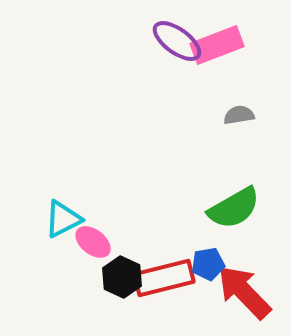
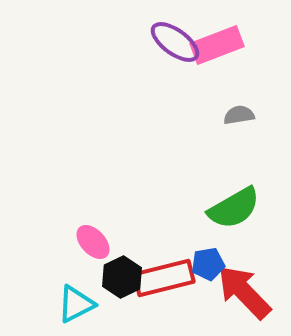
purple ellipse: moved 2 px left, 1 px down
cyan triangle: moved 13 px right, 85 px down
pink ellipse: rotated 9 degrees clockwise
black hexagon: rotated 9 degrees clockwise
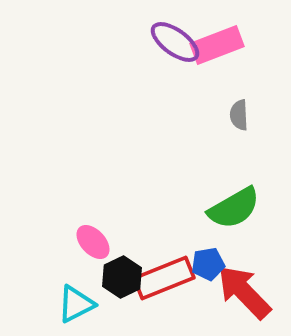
gray semicircle: rotated 84 degrees counterclockwise
red rectangle: rotated 8 degrees counterclockwise
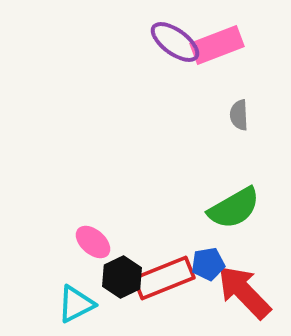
pink ellipse: rotated 6 degrees counterclockwise
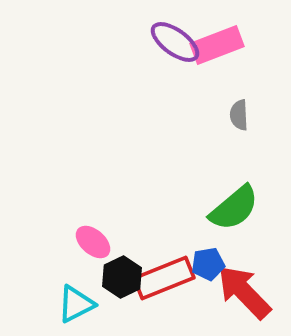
green semicircle: rotated 10 degrees counterclockwise
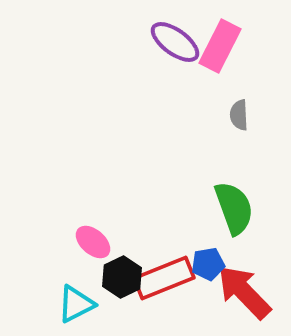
pink rectangle: moved 3 px right, 1 px down; rotated 42 degrees counterclockwise
green semicircle: rotated 70 degrees counterclockwise
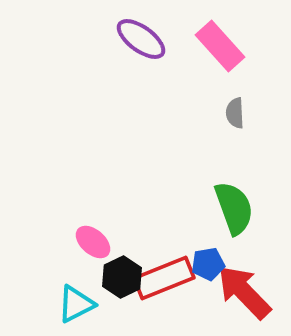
purple ellipse: moved 34 px left, 3 px up
pink rectangle: rotated 69 degrees counterclockwise
gray semicircle: moved 4 px left, 2 px up
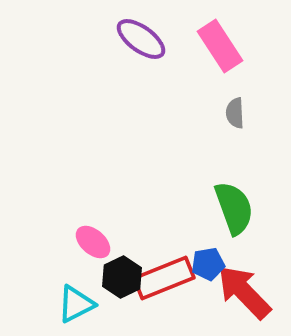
pink rectangle: rotated 9 degrees clockwise
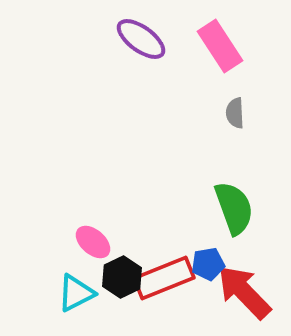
cyan triangle: moved 11 px up
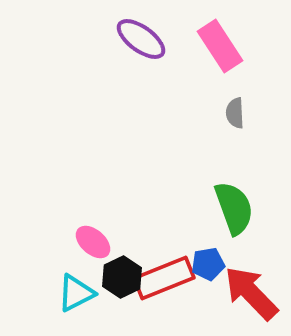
red arrow: moved 7 px right, 1 px down
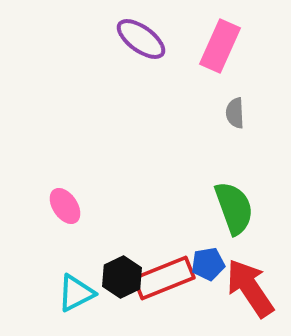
pink rectangle: rotated 57 degrees clockwise
pink ellipse: moved 28 px left, 36 px up; rotated 15 degrees clockwise
red arrow: moved 1 px left, 5 px up; rotated 10 degrees clockwise
